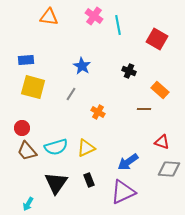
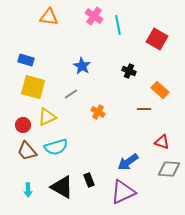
blue rectangle: rotated 21 degrees clockwise
gray line: rotated 24 degrees clockwise
red circle: moved 1 px right, 3 px up
yellow triangle: moved 39 px left, 31 px up
black triangle: moved 6 px right, 4 px down; rotated 35 degrees counterclockwise
cyan arrow: moved 14 px up; rotated 32 degrees counterclockwise
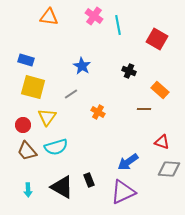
yellow triangle: rotated 30 degrees counterclockwise
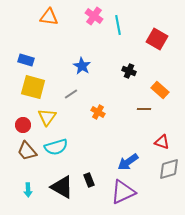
gray diamond: rotated 20 degrees counterclockwise
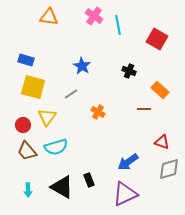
purple triangle: moved 2 px right, 2 px down
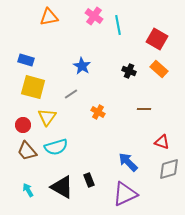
orange triangle: rotated 18 degrees counterclockwise
orange rectangle: moved 1 px left, 21 px up
blue arrow: rotated 80 degrees clockwise
cyan arrow: rotated 152 degrees clockwise
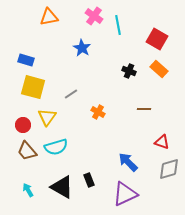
blue star: moved 18 px up
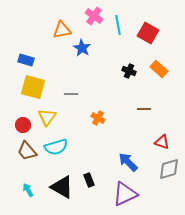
orange triangle: moved 13 px right, 13 px down
red square: moved 9 px left, 6 px up
gray line: rotated 32 degrees clockwise
orange cross: moved 6 px down
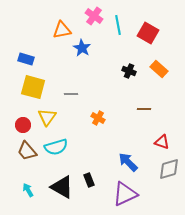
blue rectangle: moved 1 px up
